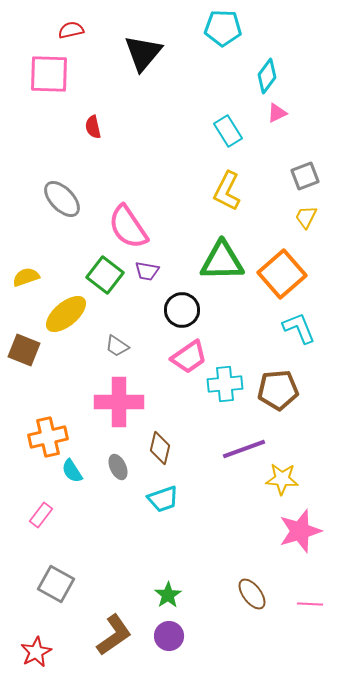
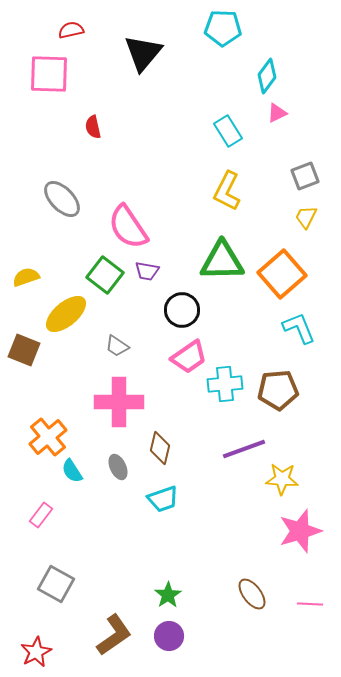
orange cross at (48, 437): rotated 27 degrees counterclockwise
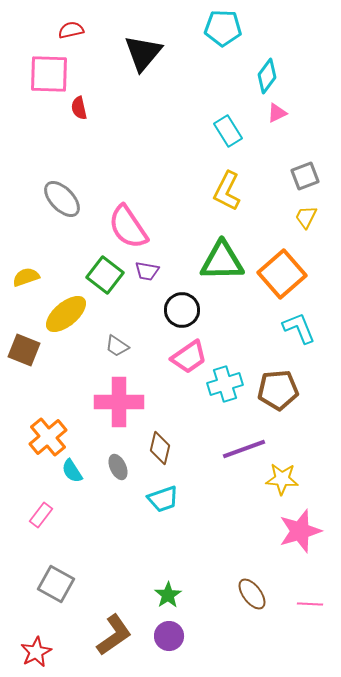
red semicircle at (93, 127): moved 14 px left, 19 px up
cyan cross at (225, 384): rotated 12 degrees counterclockwise
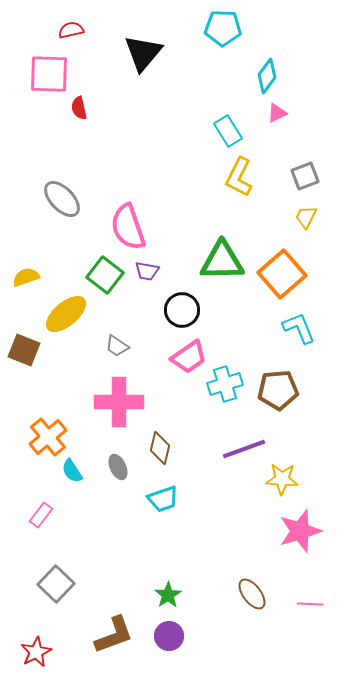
yellow L-shape at (227, 191): moved 12 px right, 14 px up
pink semicircle at (128, 227): rotated 15 degrees clockwise
gray square at (56, 584): rotated 15 degrees clockwise
brown L-shape at (114, 635): rotated 15 degrees clockwise
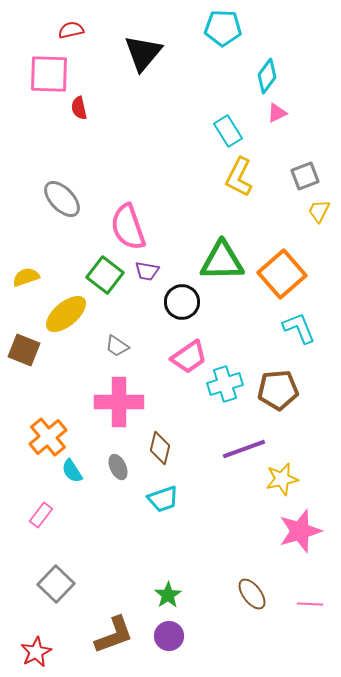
yellow trapezoid at (306, 217): moved 13 px right, 6 px up
black circle at (182, 310): moved 8 px up
yellow star at (282, 479): rotated 16 degrees counterclockwise
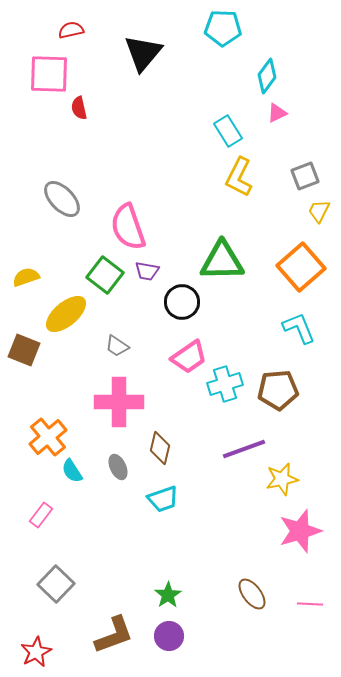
orange square at (282, 274): moved 19 px right, 7 px up
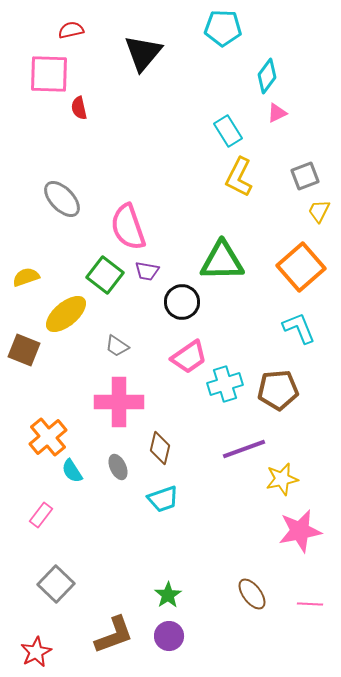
pink star at (300, 531): rotated 6 degrees clockwise
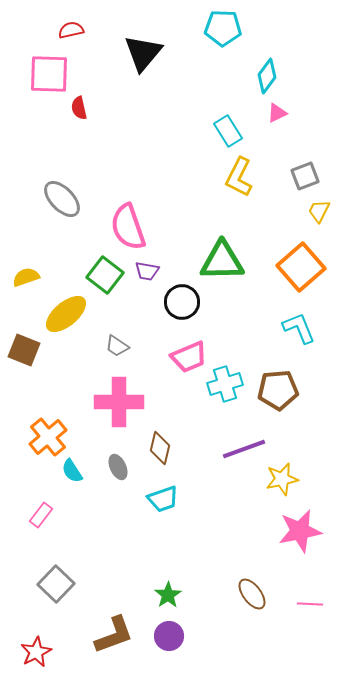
pink trapezoid at (189, 357): rotated 12 degrees clockwise
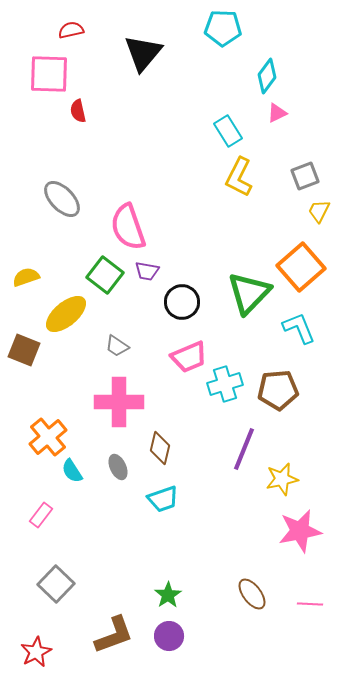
red semicircle at (79, 108): moved 1 px left, 3 px down
green triangle at (222, 261): moved 27 px right, 32 px down; rotated 45 degrees counterclockwise
purple line at (244, 449): rotated 48 degrees counterclockwise
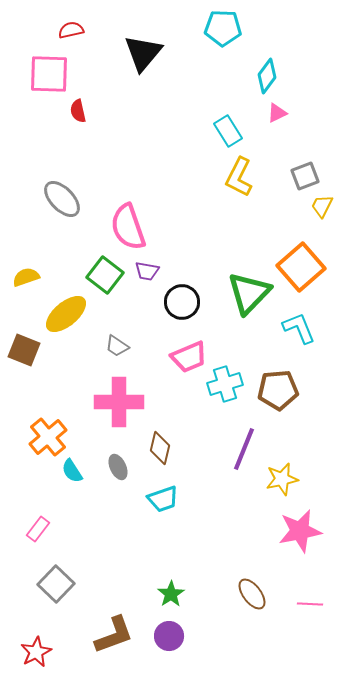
yellow trapezoid at (319, 211): moved 3 px right, 5 px up
pink rectangle at (41, 515): moved 3 px left, 14 px down
green star at (168, 595): moved 3 px right, 1 px up
